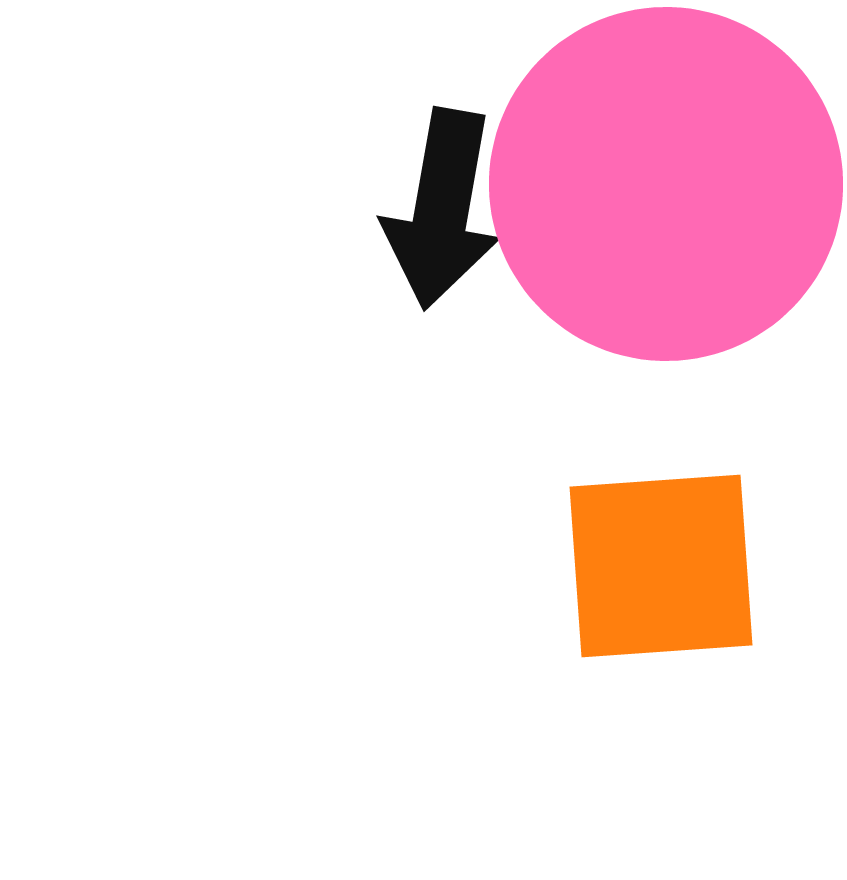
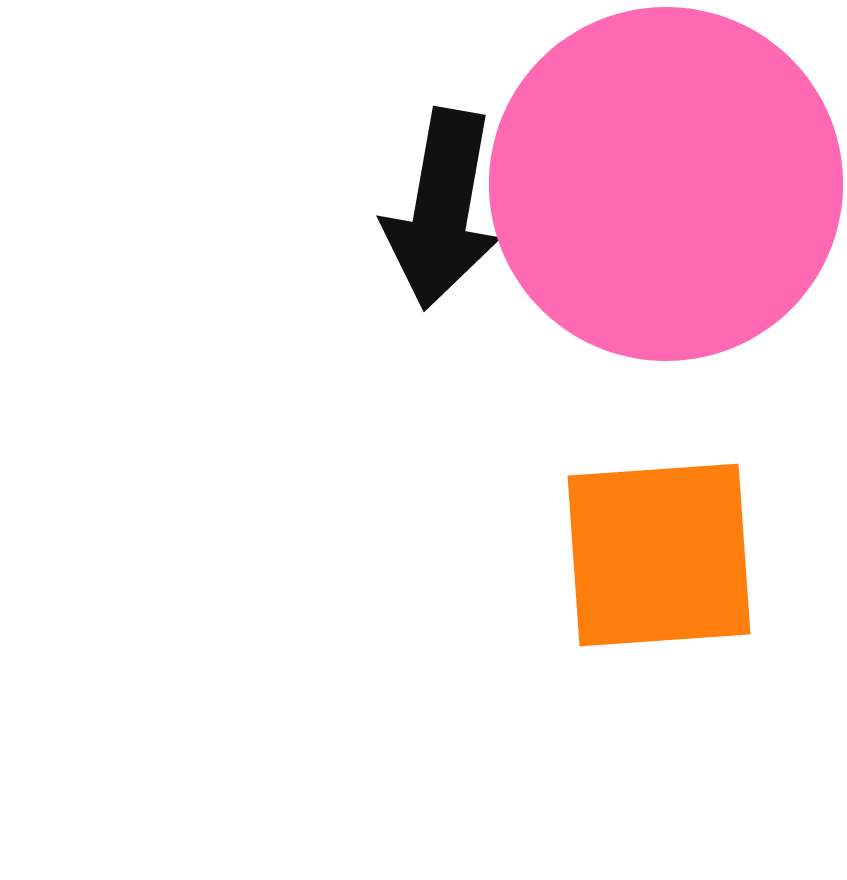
orange square: moved 2 px left, 11 px up
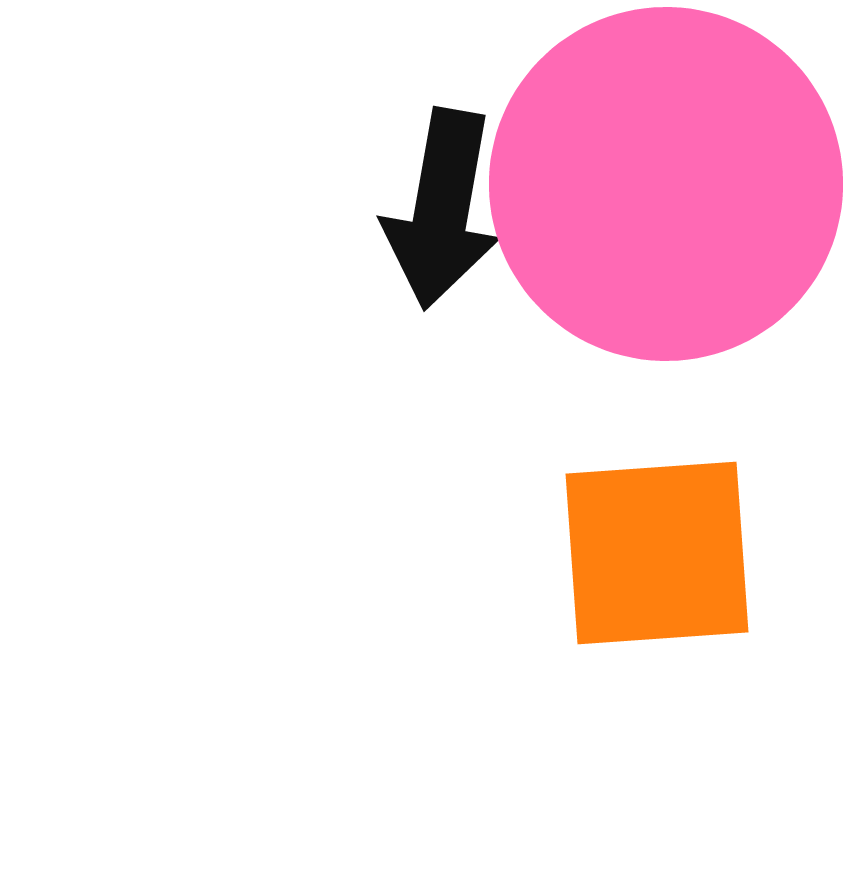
orange square: moved 2 px left, 2 px up
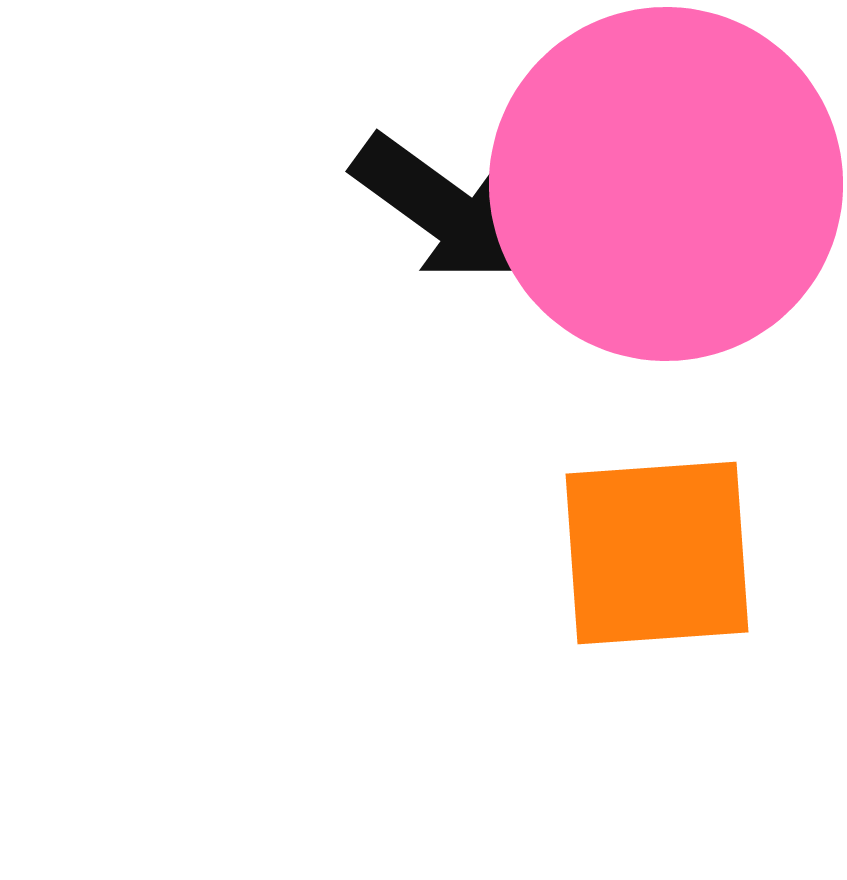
black arrow: rotated 64 degrees counterclockwise
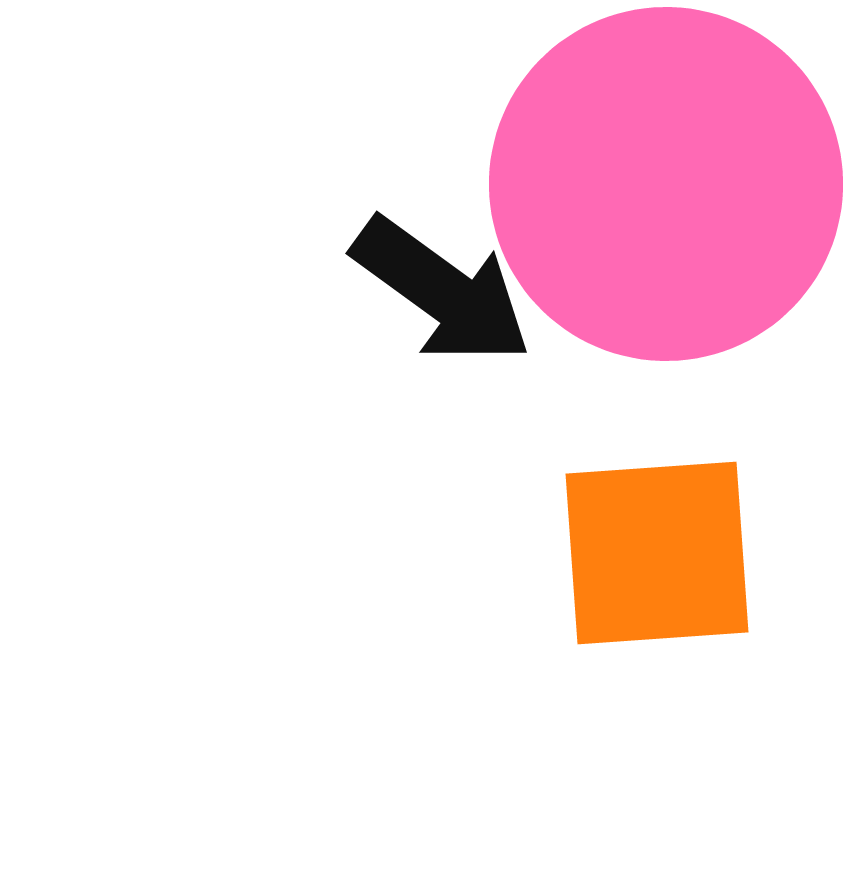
black arrow: moved 82 px down
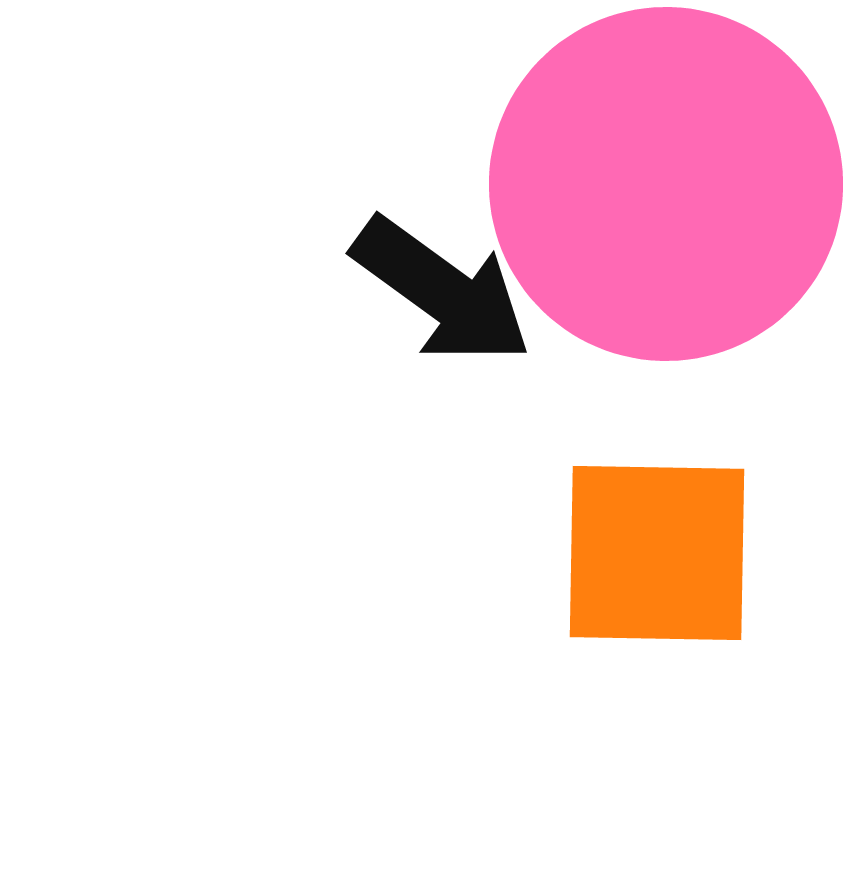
orange square: rotated 5 degrees clockwise
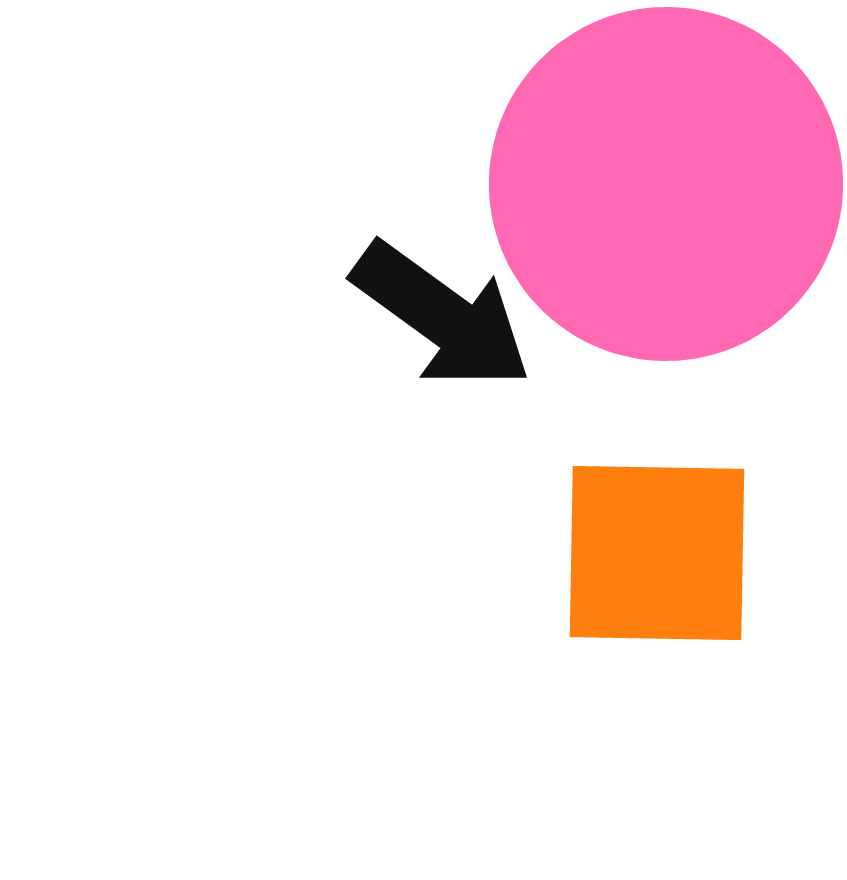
black arrow: moved 25 px down
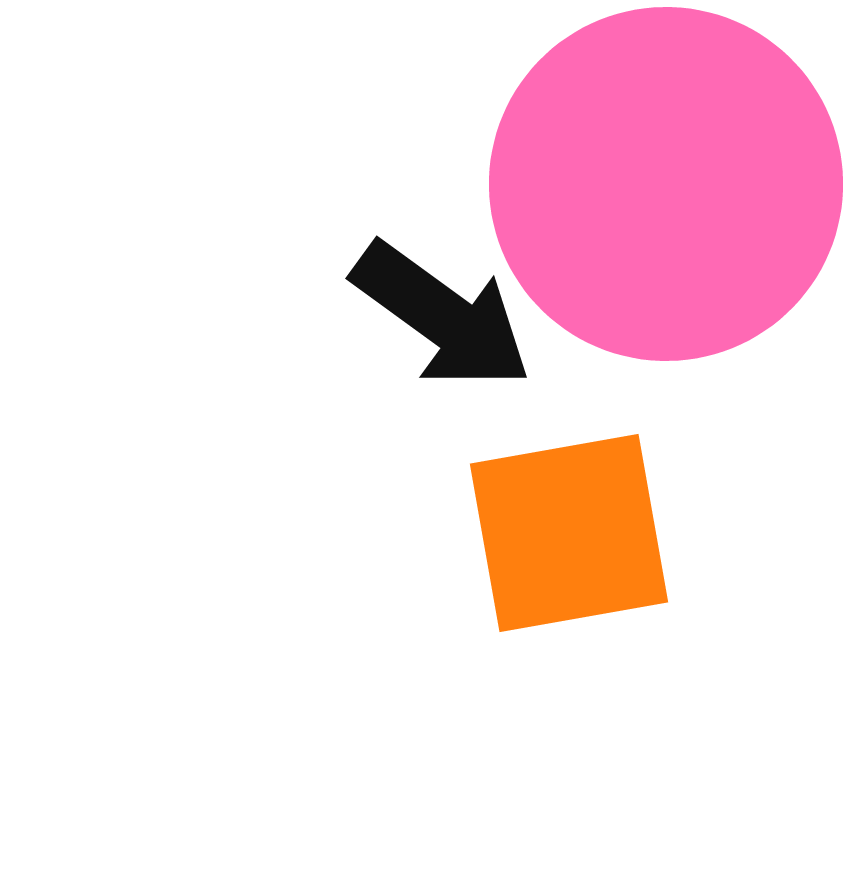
orange square: moved 88 px left, 20 px up; rotated 11 degrees counterclockwise
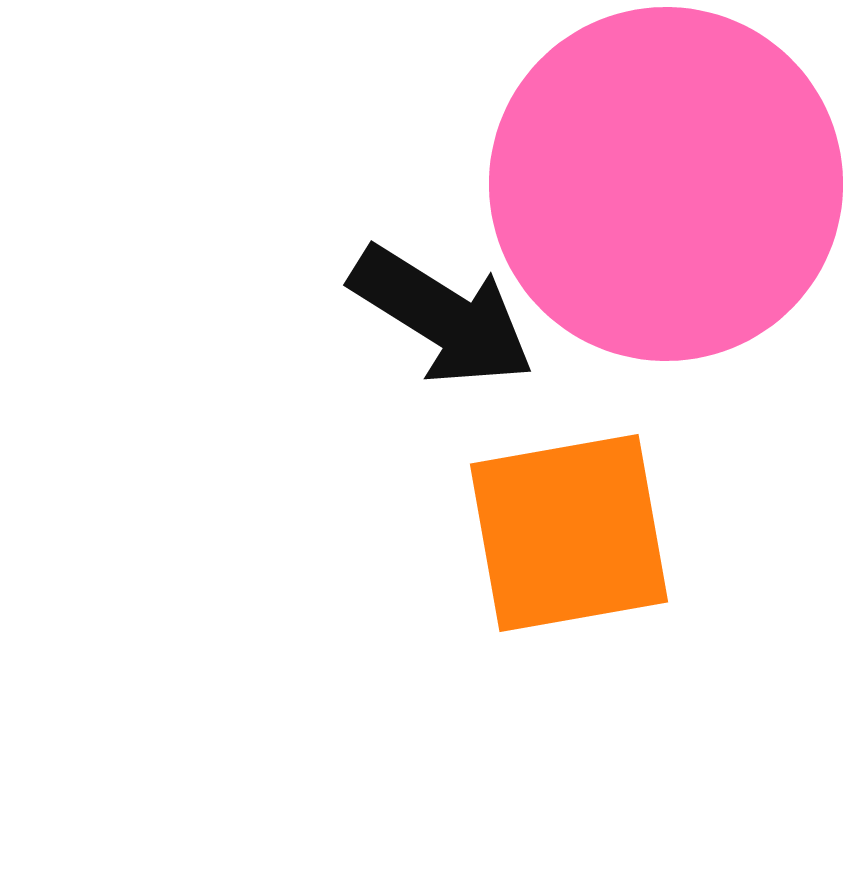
black arrow: rotated 4 degrees counterclockwise
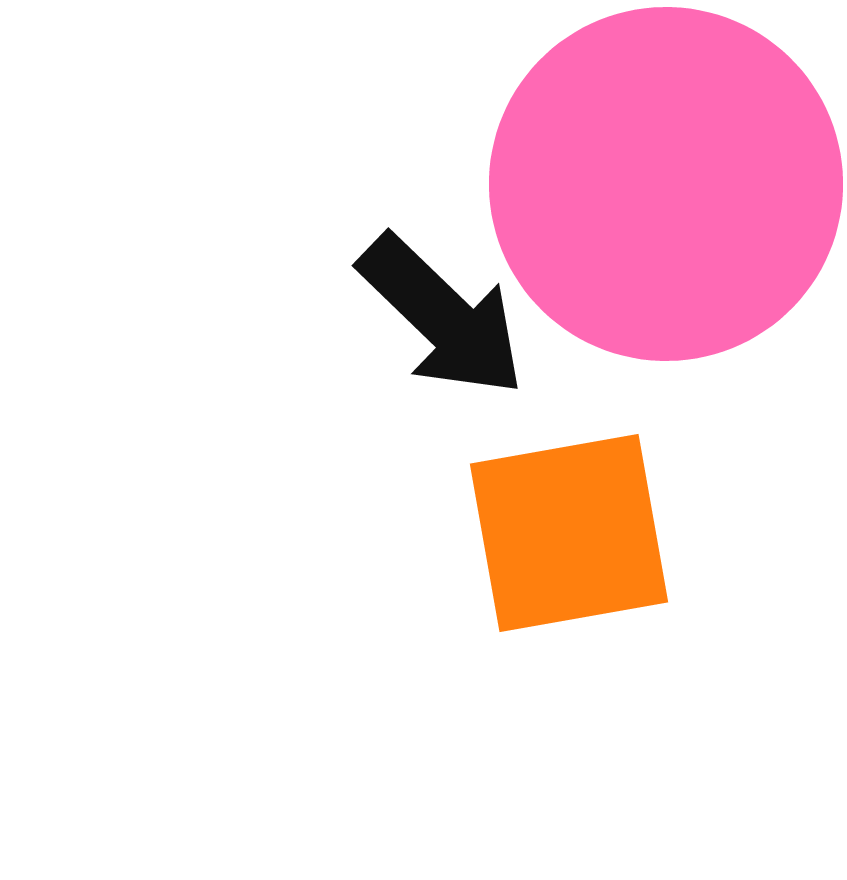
black arrow: rotated 12 degrees clockwise
